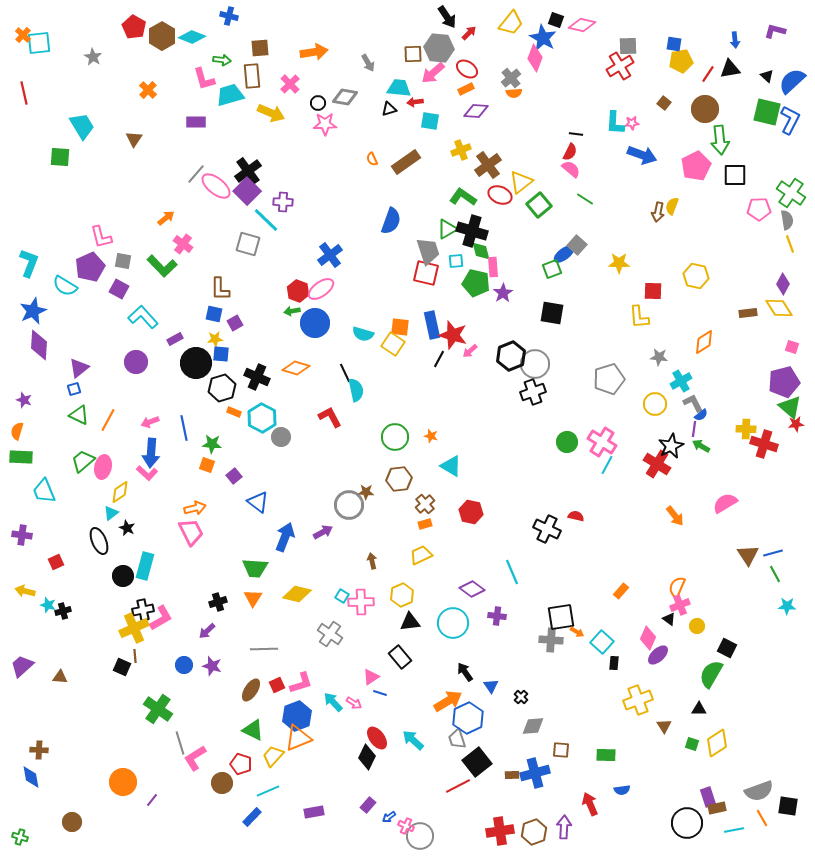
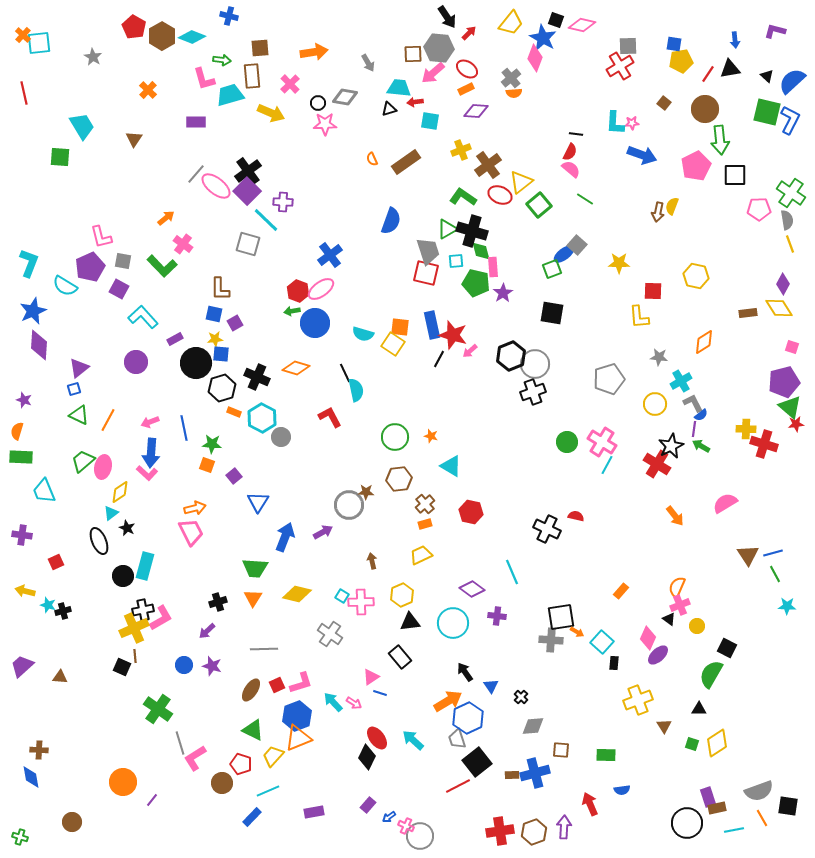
blue triangle at (258, 502): rotated 25 degrees clockwise
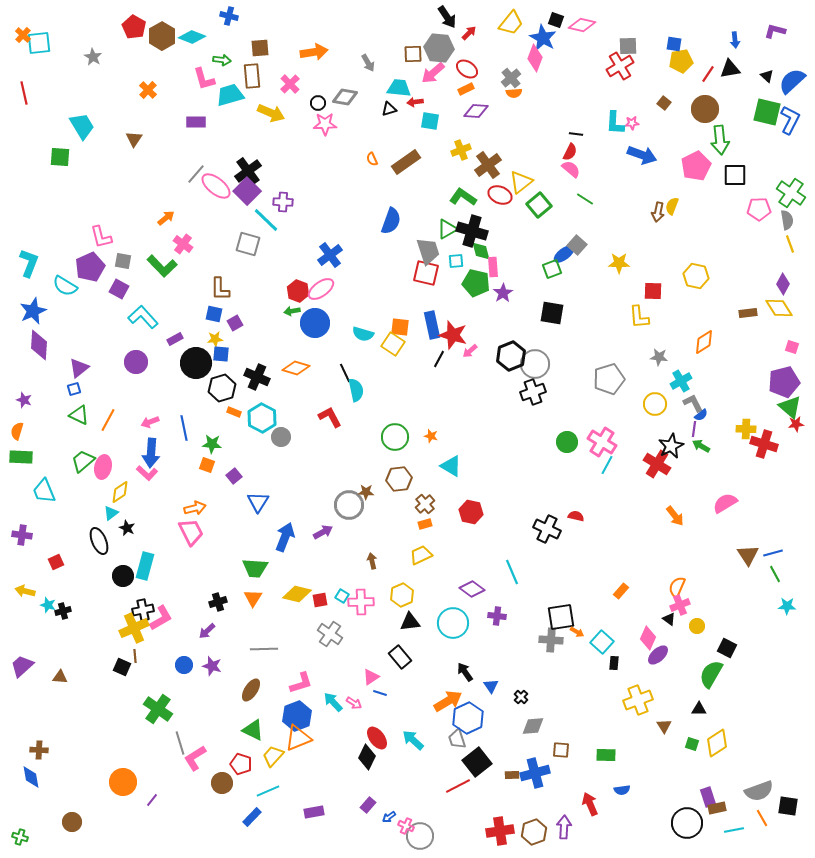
red square at (277, 685): moved 43 px right, 85 px up; rotated 14 degrees clockwise
